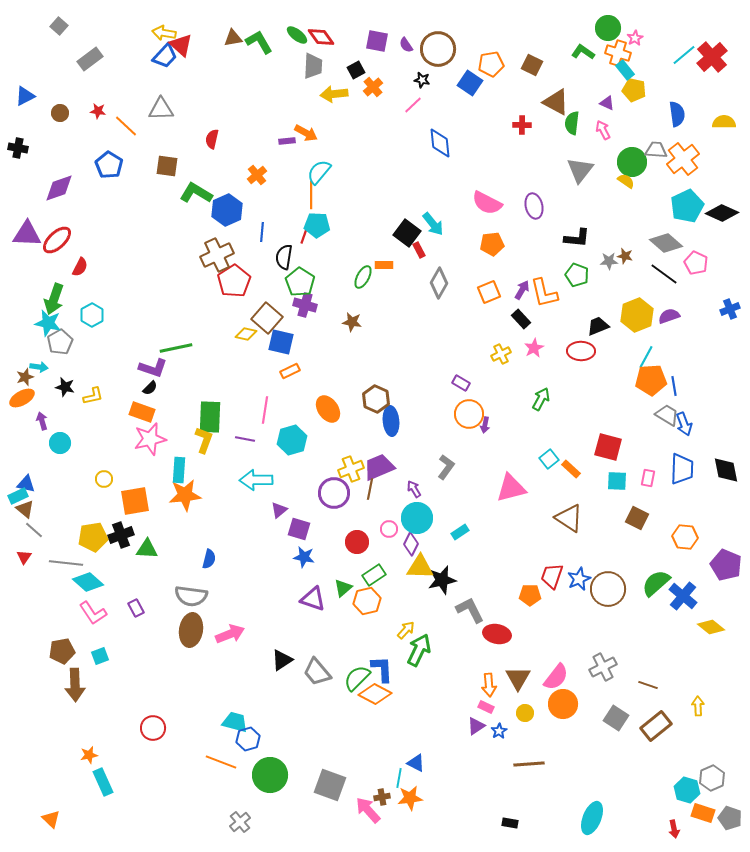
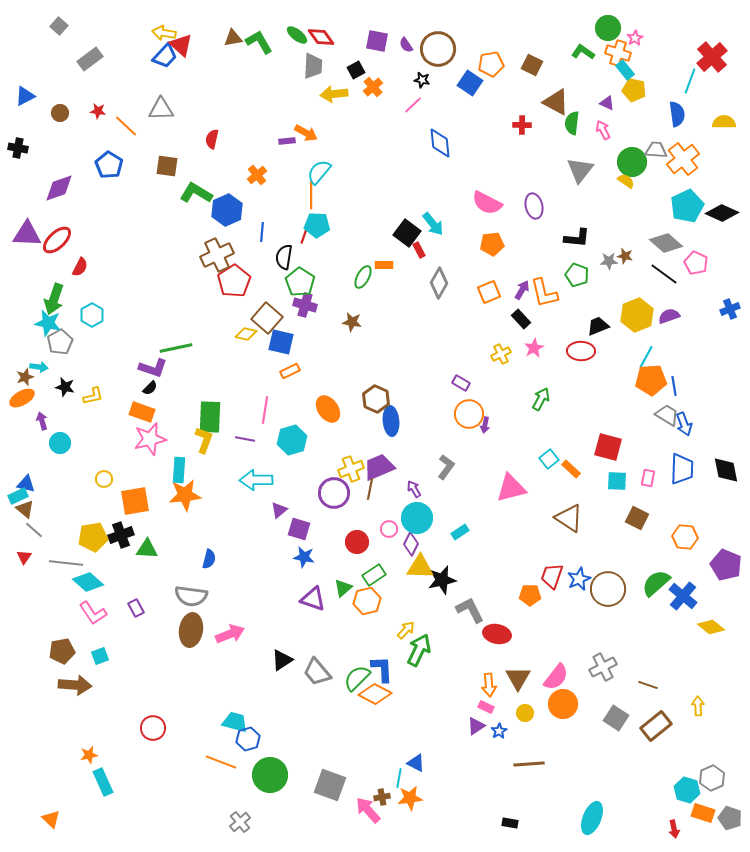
cyan line at (684, 55): moved 6 px right, 26 px down; rotated 30 degrees counterclockwise
brown arrow at (75, 685): rotated 84 degrees counterclockwise
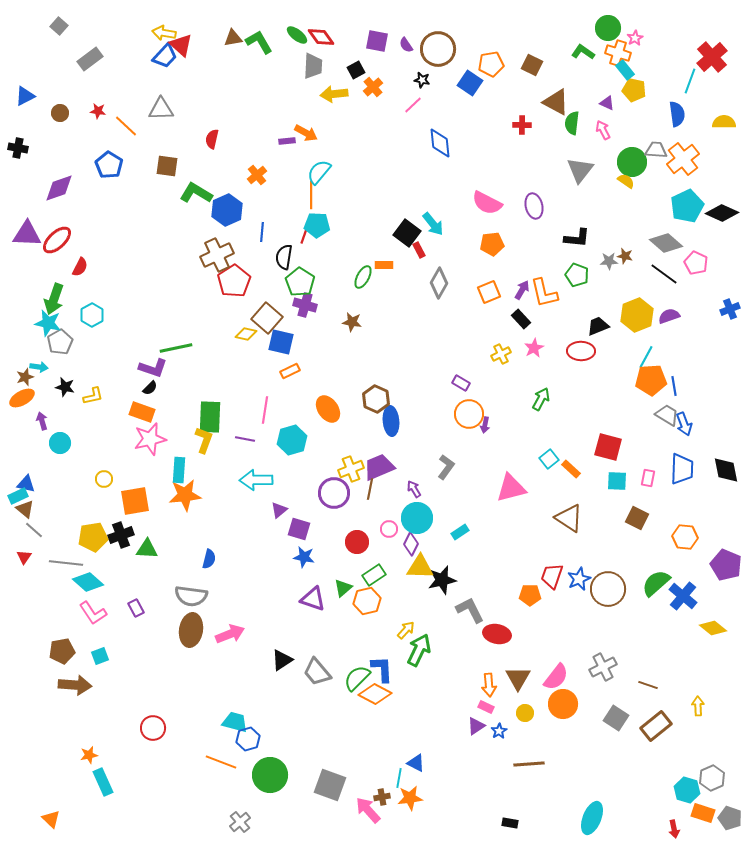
yellow diamond at (711, 627): moved 2 px right, 1 px down
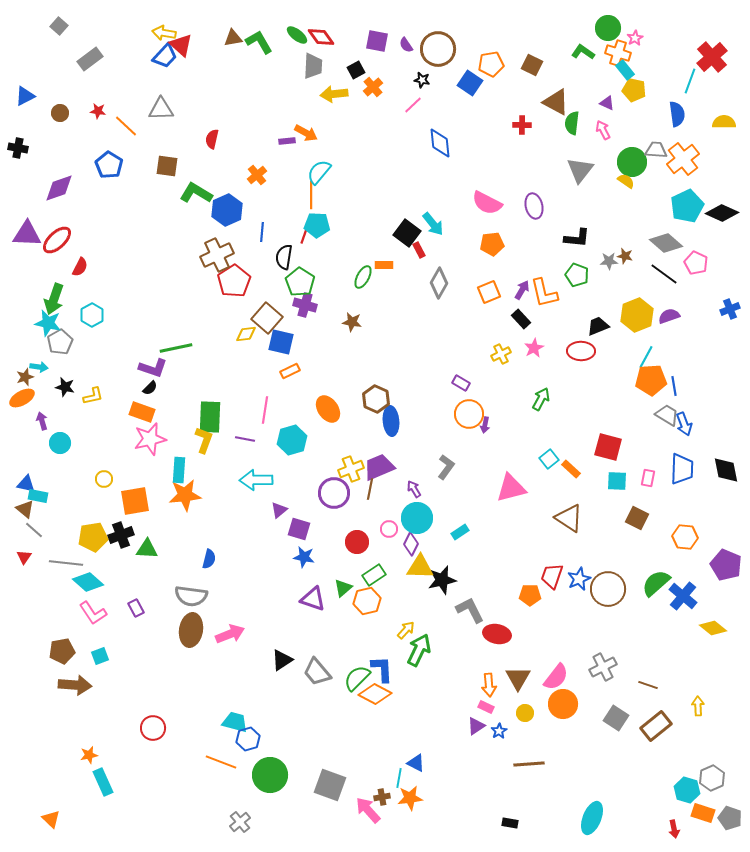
yellow diamond at (246, 334): rotated 20 degrees counterclockwise
cyan rectangle at (18, 496): moved 20 px right; rotated 36 degrees clockwise
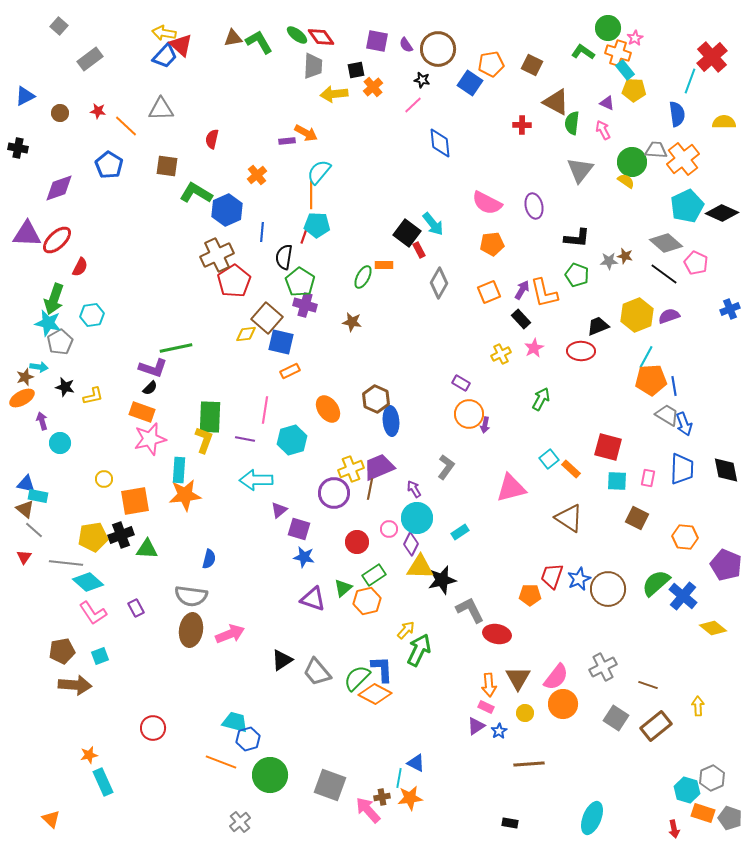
black square at (356, 70): rotated 18 degrees clockwise
yellow pentagon at (634, 90): rotated 10 degrees counterclockwise
cyan hexagon at (92, 315): rotated 20 degrees clockwise
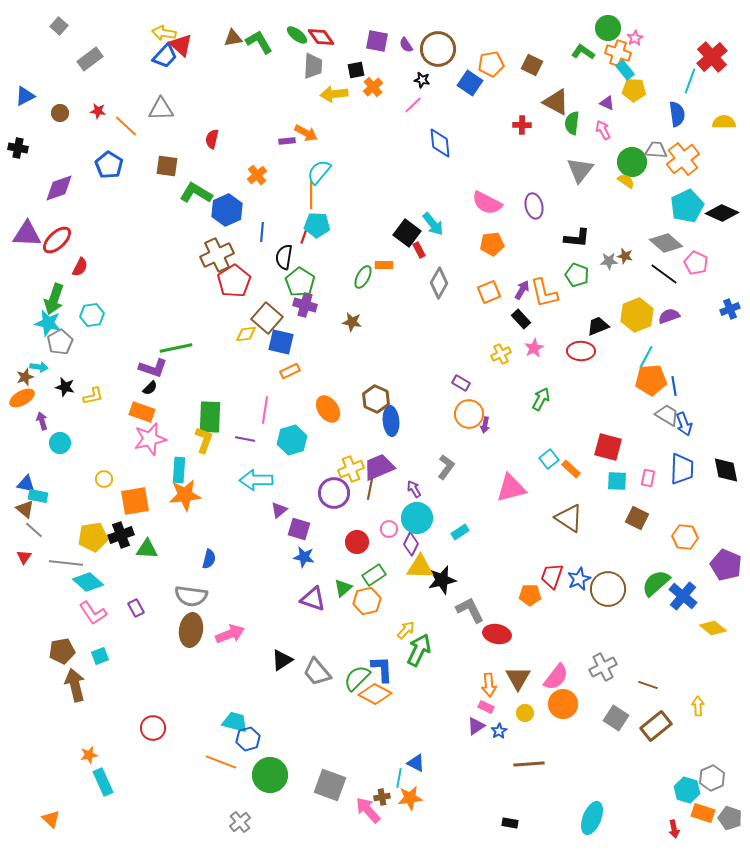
brown arrow at (75, 685): rotated 108 degrees counterclockwise
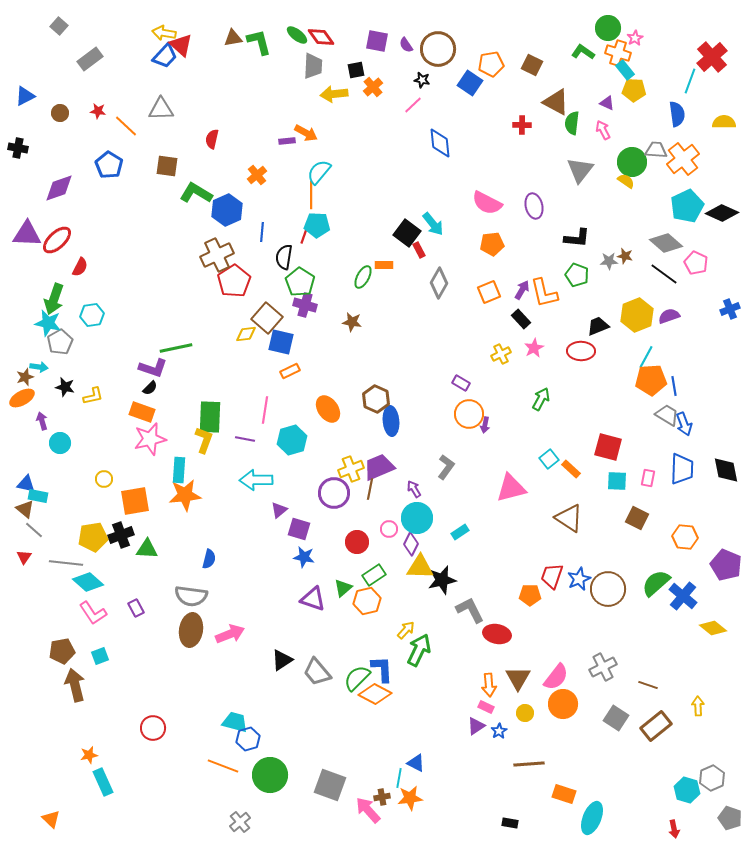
green L-shape at (259, 42): rotated 16 degrees clockwise
orange line at (221, 762): moved 2 px right, 4 px down
orange rectangle at (703, 813): moved 139 px left, 19 px up
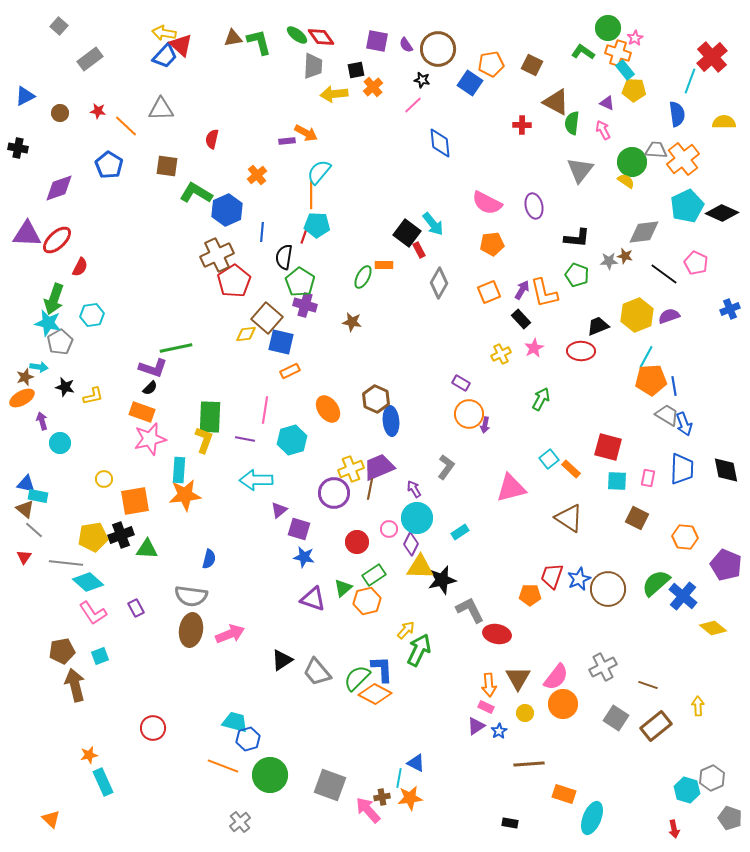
gray diamond at (666, 243): moved 22 px left, 11 px up; rotated 48 degrees counterclockwise
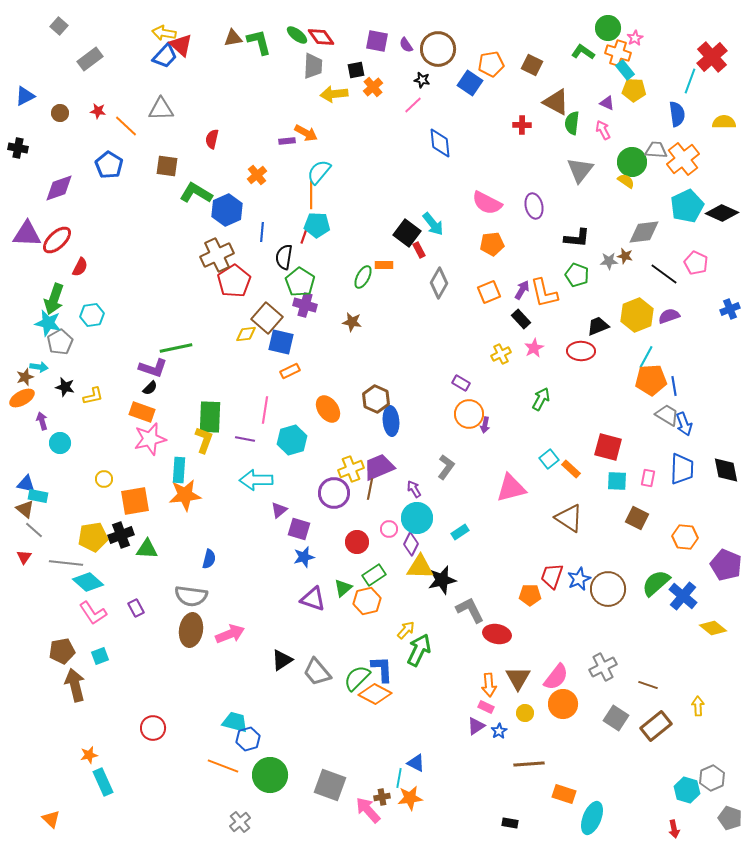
blue star at (304, 557): rotated 25 degrees counterclockwise
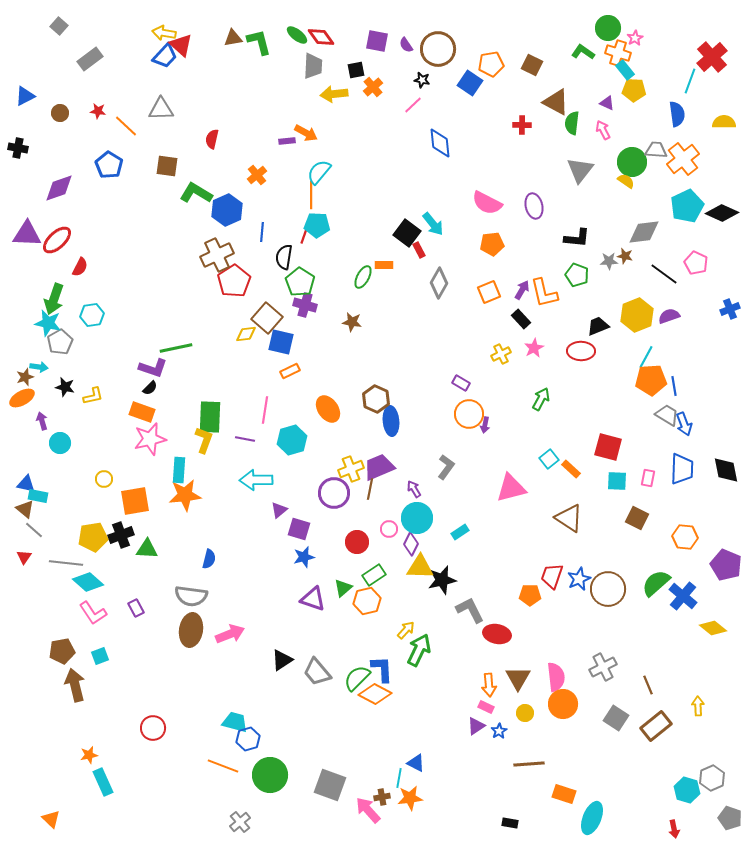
pink semicircle at (556, 677): rotated 44 degrees counterclockwise
brown line at (648, 685): rotated 48 degrees clockwise
